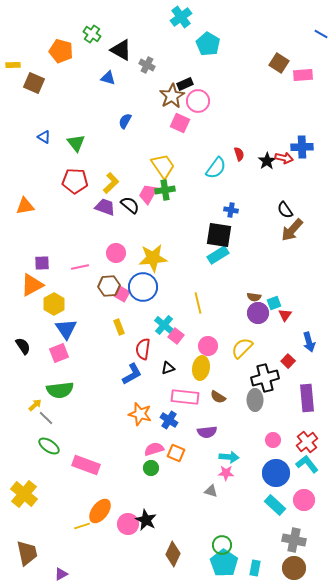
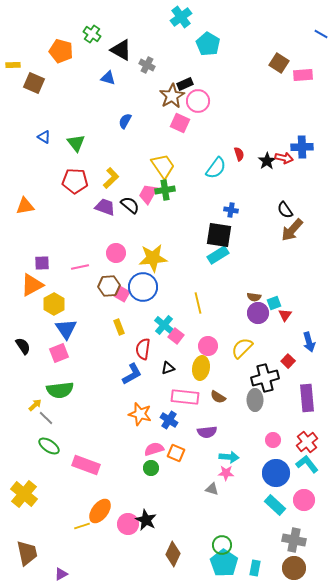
yellow L-shape at (111, 183): moved 5 px up
gray triangle at (211, 491): moved 1 px right, 2 px up
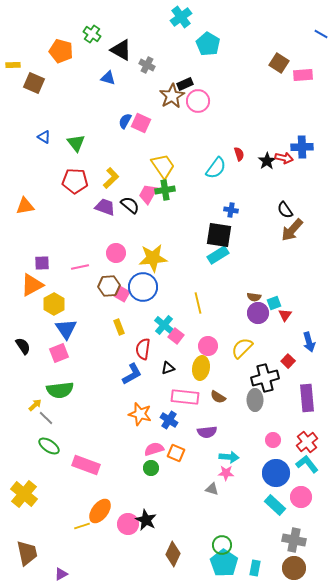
pink square at (180, 123): moved 39 px left
pink circle at (304, 500): moved 3 px left, 3 px up
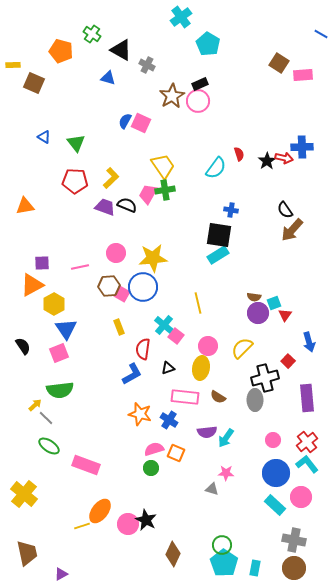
black rectangle at (185, 84): moved 15 px right
black semicircle at (130, 205): moved 3 px left; rotated 18 degrees counterclockwise
cyan arrow at (229, 457): moved 3 px left, 19 px up; rotated 120 degrees clockwise
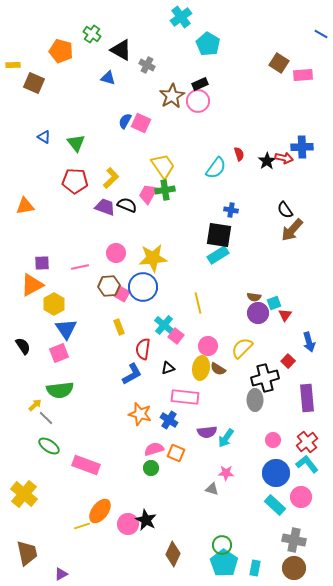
brown semicircle at (218, 397): moved 28 px up
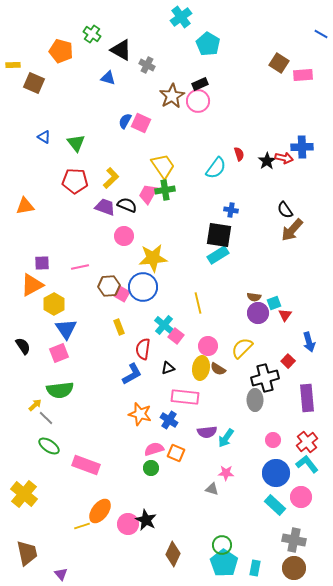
pink circle at (116, 253): moved 8 px right, 17 px up
purple triangle at (61, 574): rotated 40 degrees counterclockwise
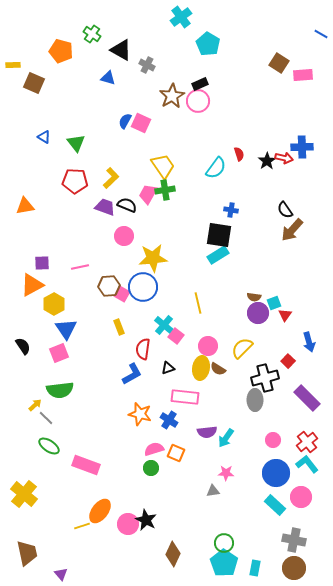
purple rectangle at (307, 398): rotated 40 degrees counterclockwise
gray triangle at (212, 489): moved 1 px right, 2 px down; rotated 24 degrees counterclockwise
green circle at (222, 545): moved 2 px right, 2 px up
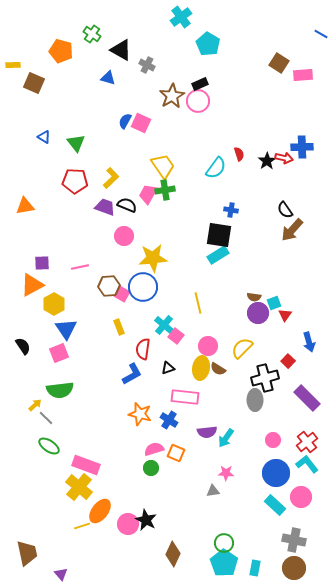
yellow cross at (24, 494): moved 55 px right, 7 px up
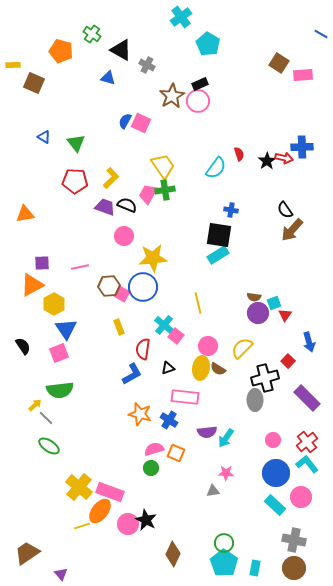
orange triangle at (25, 206): moved 8 px down
pink rectangle at (86, 465): moved 24 px right, 27 px down
brown trapezoid at (27, 553): rotated 112 degrees counterclockwise
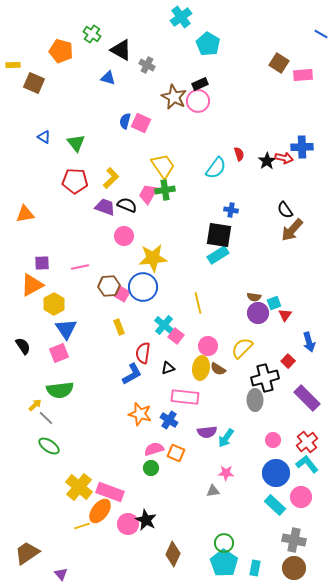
brown star at (172, 96): moved 2 px right, 1 px down; rotated 15 degrees counterclockwise
blue semicircle at (125, 121): rotated 14 degrees counterclockwise
red semicircle at (143, 349): moved 4 px down
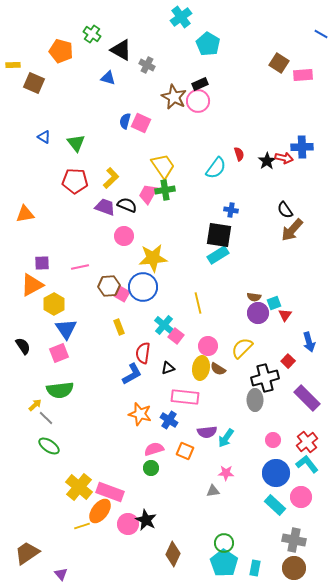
orange square at (176, 453): moved 9 px right, 2 px up
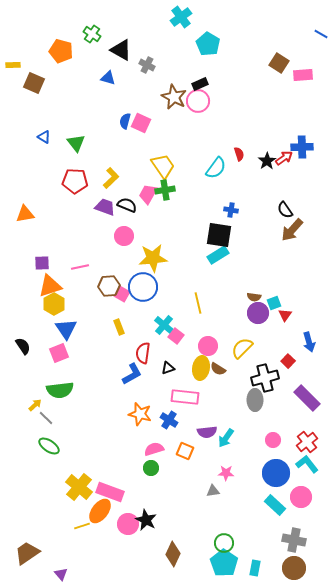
red arrow at (284, 158): rotated 48 degrees counterclockwise
orange triangle at (32, 285): moved 18 px right, 1 px down; rotated 10 degrees clockwise
